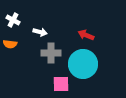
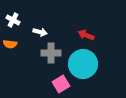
pink square: rotated 30 degrees counterclockwise
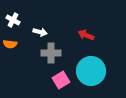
cyan circle: moved 8 px right, 7 px down
pink square: moved 4 px up
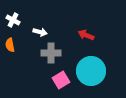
orange semicircle: moved 1 px down; rotated 72 degrees clockwise
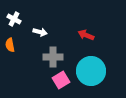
white cross: moved 1 px right, 1 px up
gray cross: moved 2 px right, 4 px down
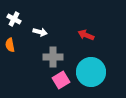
cyan circle: moved 1 px down
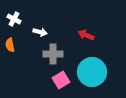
gray cross: moved 3 px up
cyan circle: moved 1 px right
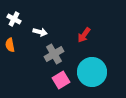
red arrow: moved 2 px left; rotated 77 degrees counterclockwise
gray cross: moved 1 px right; rotated 30 degrees counterclockwise
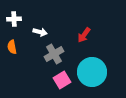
white cross: rotated 32 degrees counterclockwise
orange semicircle: moved 2 px right, 2 px down
pink square: moved 1 px right
